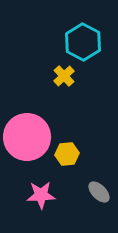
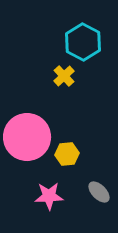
pink star: moved 8 px right, 1 px down
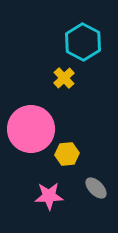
yellow cross: moved 2 px down
pink circle: moved 4 px right, 8 px up
gray ellipse: moved 3 px left, 4 px up
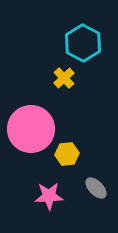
cyan hexagon: moved 1 px down
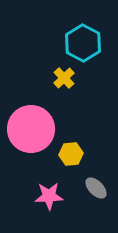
yellow hexagon: moved 4 px right
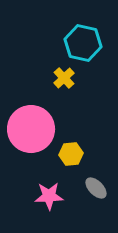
cyan hexagon: rotated 15 degrees counterclockwise
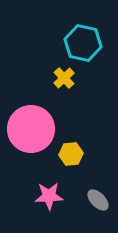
gray ellipse: moved 2 px right, 12 px down
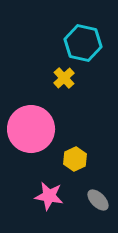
yellow hexagon: moved 4 px right, 5 px down; rotated 20 degrees counterclockwise
pink star: rotated 12 degrees clockwise
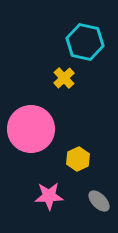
cyan hexagon: moved 2 px right, 1 px up
yellow hexagon: moved 3 px right
pink star: rotated 12 degrees counterclockwise
gray ellipse: moved 1 px right, 1 px down
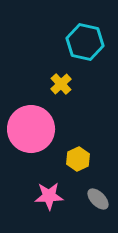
yellow cross: moved 3 px left, 6 px down
gray ellipse: moved 1 px left, 2 px up
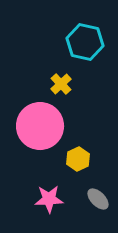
pink circle: moved 9 px right, 3 px up
pink star: moved 3 px down
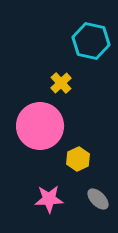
cyan hexagon: moved 6 px right, 1 px up
yellow cross: moved 1 px up
